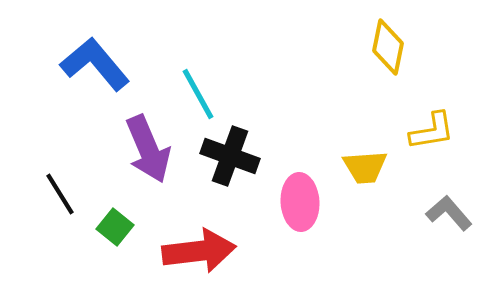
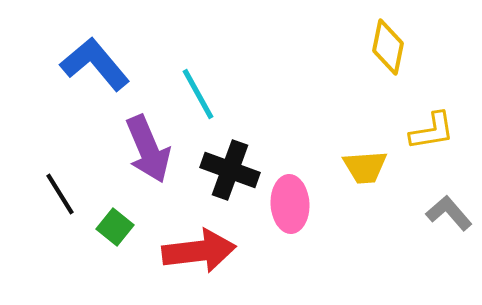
black cross: moved 14 px down
pink ellipse: moved 10 px left, 2 px down
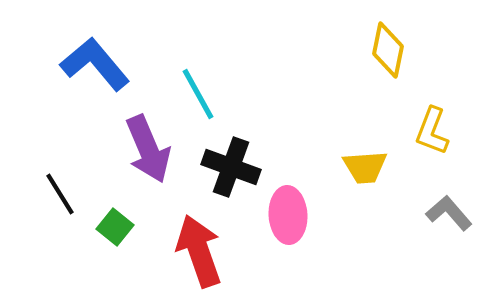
yellow diamond: moved 3 px down
yellow L-shape: rotated 120 degrees clockwise
black cross: moved 1 px right, 3 px up
pink ellipse: moved 2 px left, 11 px down
red arrow: rotated 102 degrees counterclockwise
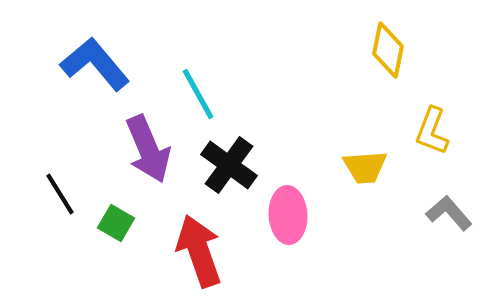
black cross: moved 2 px left, 2 px up; rotated 16 degrees clockwise
green square: moved 1 px right, 4 px up; rotated 9 degrees counterclockwise
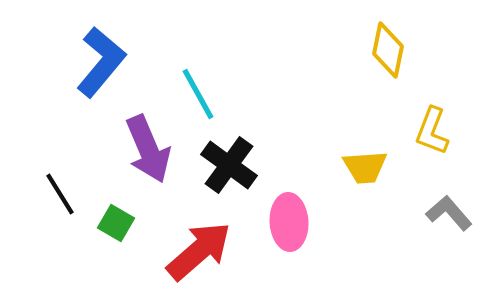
blue L-shape: moved 6 px right, 2 px up; rotated 80 degrees clockwise
pink ellipse: moved 1 px right, 7 px down
red arrow: rotated 68 degrees clockwise
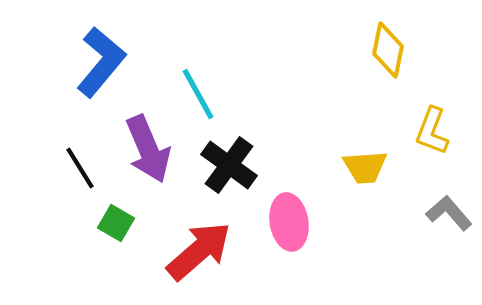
black line: moved 20 px right, 26 px up
pink ellipse: rotated 6 degrees counterclockwise
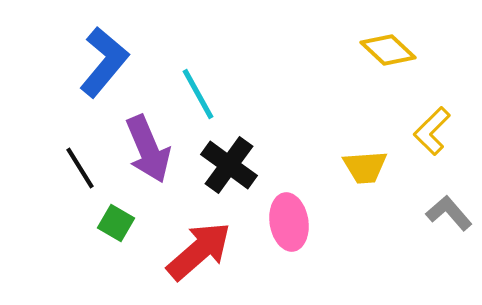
yellow diamond: rotated 58 degrees counterclockwise
blue L-shape: moved 3 px right
yellow L-shape: rotated 24 degrees clockwise
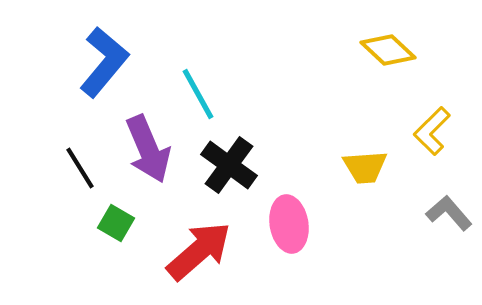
pink ellipse: moved 2 px down
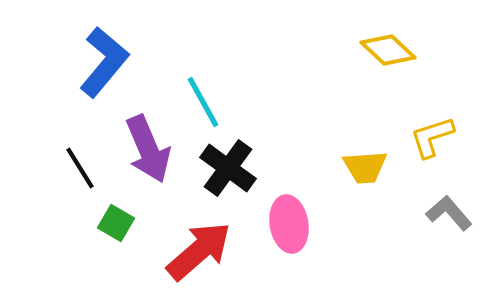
cyan line: moved 5 px right, 8 px down
yellow L-shape: moved 6 px down; rotated 27 degrees clockwise
black cross: moved 1 px left, 3 px down
